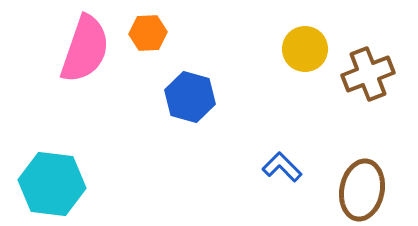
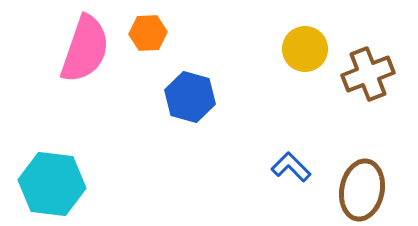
blue L-shape: moved 9 px right
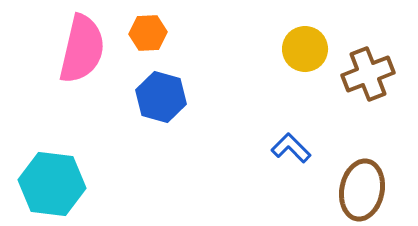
pink semicircle: moved 3 px left; rotated 6 degrees counterclockwise
blue hexagon: moved 29 px left
blue L-shape: moved 19 px up
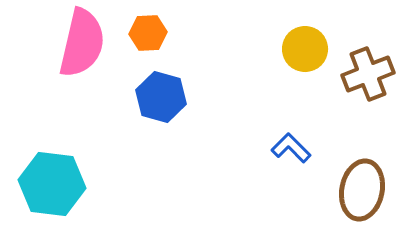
pink semicircle: moved 6 px up
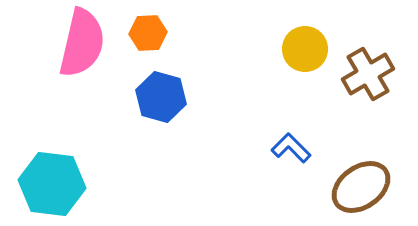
brown cross: rotated 9 degrees counterclockwise
brown ellipse: moved 1 px left, 3 px up; rotated 44 degrees clockwise
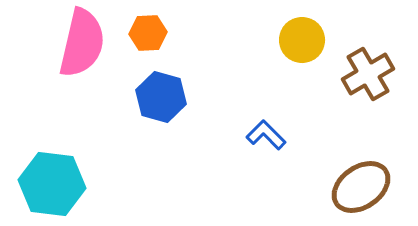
yellow circle: moved 3 px left, 9 px up
blue L-shape: moved 25 px left, 13 px up
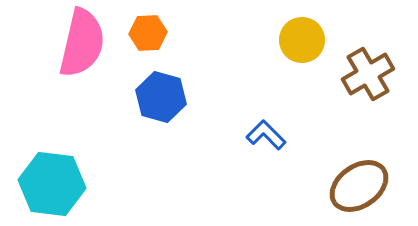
brown ellipse: moved 2 px left, 1 px up
